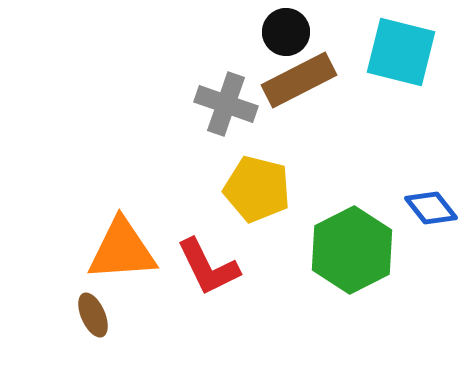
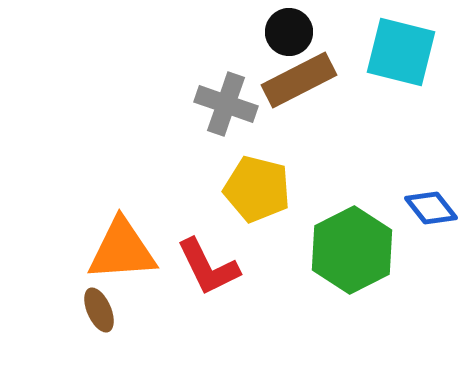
black circle: moved 3 px right
brown ellipse: moved 6 px right, 5 px up
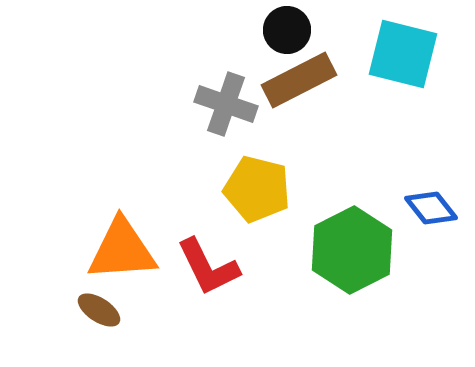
black circle: moved 2 px left, 2 px up
cyan square: moved 2 px right, 2 px down
brown ellipse: rotated 33 degrees counterclockwise
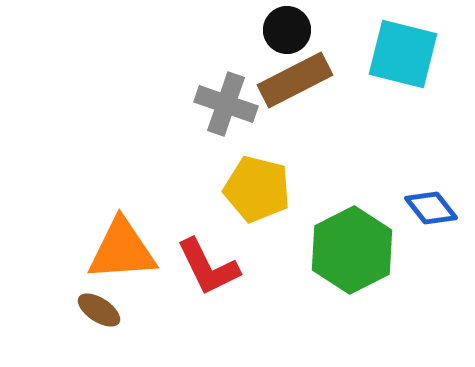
brown rectangle: moved 4 px left
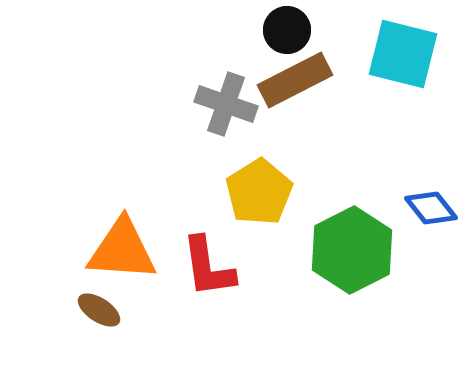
yellow pentagon: moved 2 px right, 3 px down; rotated 26 degrees clockwise
orange triangle: rotated 8 degrees clockwise
red L-shape: rotated 18 degrees clockwise
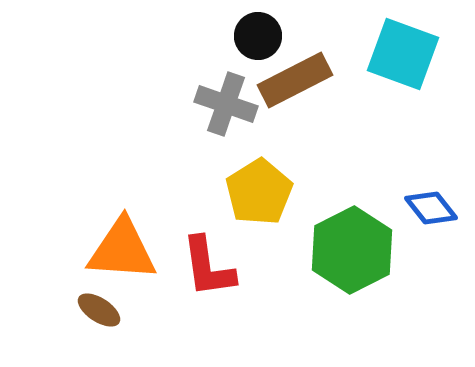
black circle: moved 29 px left, 6 px down
cyan square: rotated 6 degrees clockwise
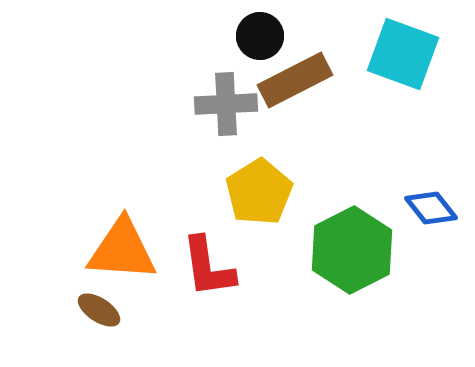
black circle: moved 2 px right
gray cross: rotated 22 degrees counterclockwise
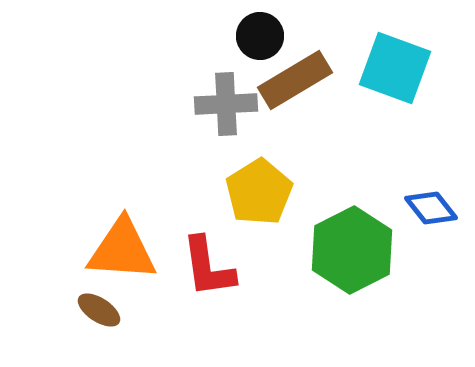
cyan square: moved 8 px left, 14 px down
brown rectangle: rotated 4 degrees counterclockwise
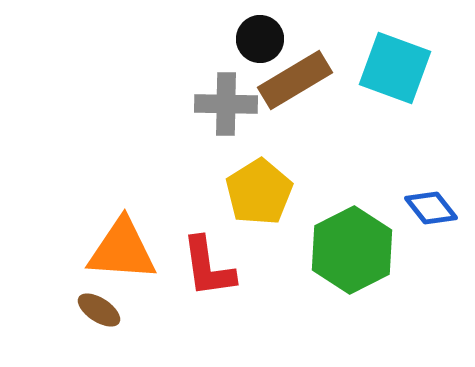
black circle: moved 3 px down
gray cross: rotated 4 degrees clockwise
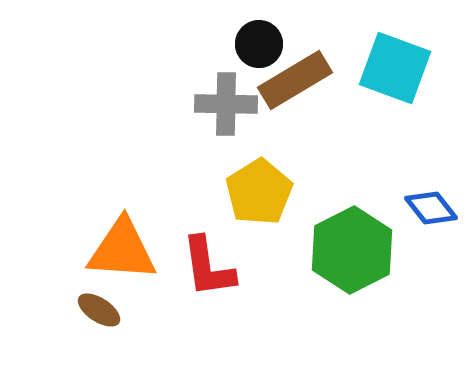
black circle: moved 1 px left, 5 px down
